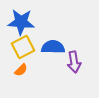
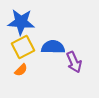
purple arrow: rotated 15 degrees counterclockwise
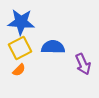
yellow square: moved 3 px left, 1 px down
purple arrow: moved 9 px right, 2 px down
orange semicircle: moved 2 px left
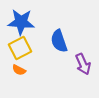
blue semicircle: moved 6 px right, 6 px up; rotated 110 degrees counterclockwise
orange semicircle: rotated 72 degrees clockwise
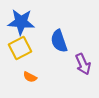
orange semicircle: moved 11 px right, 7 px down
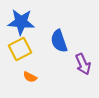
yellow square: moved 1 px down
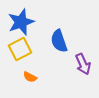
blue star: rotated 24 degrees counterclockwise
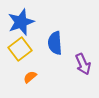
blue semicircle: moved 4 px left, 2 px down; rotated 15 degrees clockwise
yellow square: rotated 10 degrees counterclockwise
orange semicircle: rotated 112 degrees clockwise
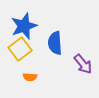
blue star: moved 3 px right, 4 px down
purple arrow: rotated 15 degrees counterclockwise
orange semicircle: rotated 136 degrees counterclockwise
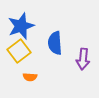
blue star: moved 3 px left
yellow square: moved 1 px left, 2 px down
purple arrow: moved 5 px up; rotated 45 degrees clockwise
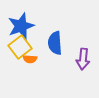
yellow square: moved 1 px right, 4 px up
orange semicircle: moved 18 px up
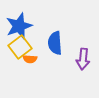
blue star: moved 2 px left
